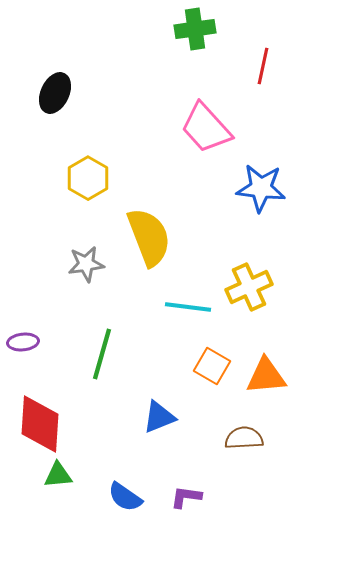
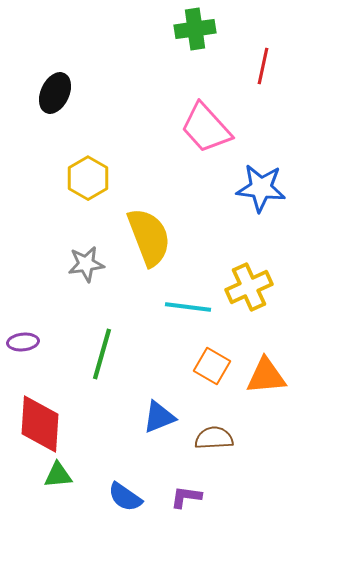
brown semicircle: moved 30 px left
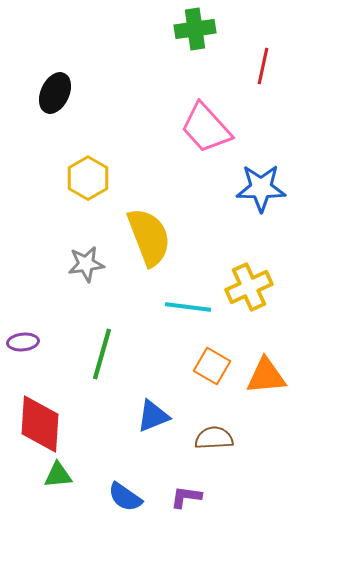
blue star: rotated 6 degrees counterclockwise
blue triangle: moved 6 px left, 1 px up
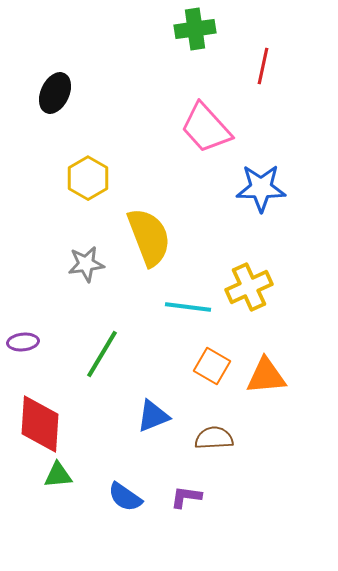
green line: rotated 15 degrees clockwise
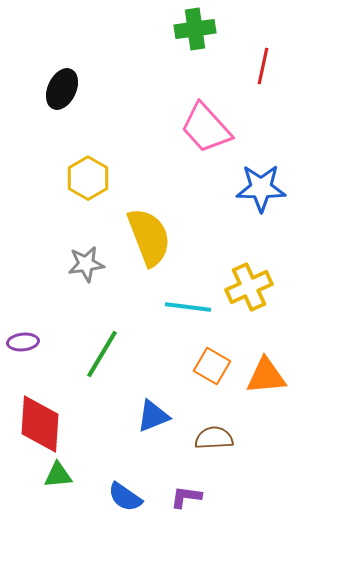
black ellipse: moved 7 px right, 4 px up
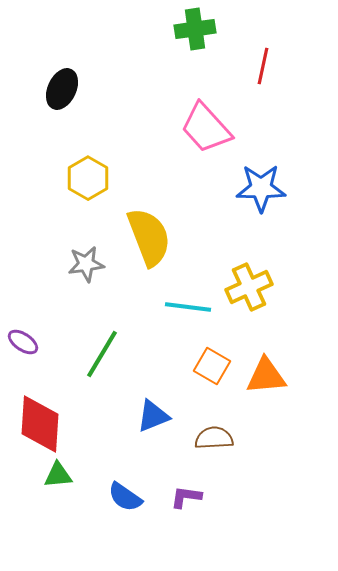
purple ellipse: rotated 40 degrees clockwise
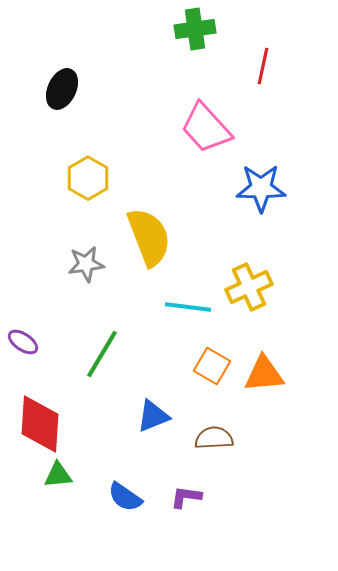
orange triangle: moved 2 px left, 2 px up
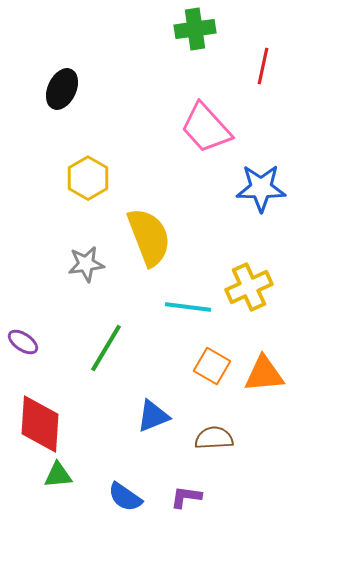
green line: moved 4 px right, 6 px up
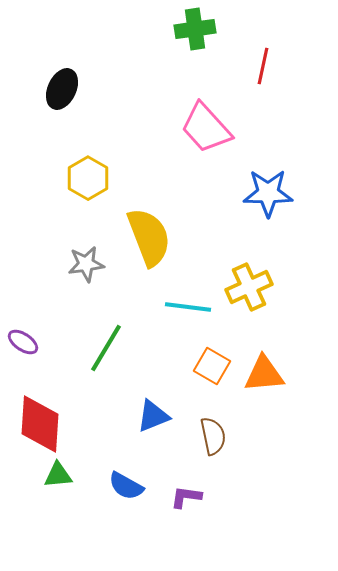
blue star: moved 7 px right, 5 px down
brown semicircle: moved 1 px left, 2 px up; rotated 81 degrees clockwise
blue semicircle: moved 1 px right, 11 px up; rotated 6 degrees counterclockwise
